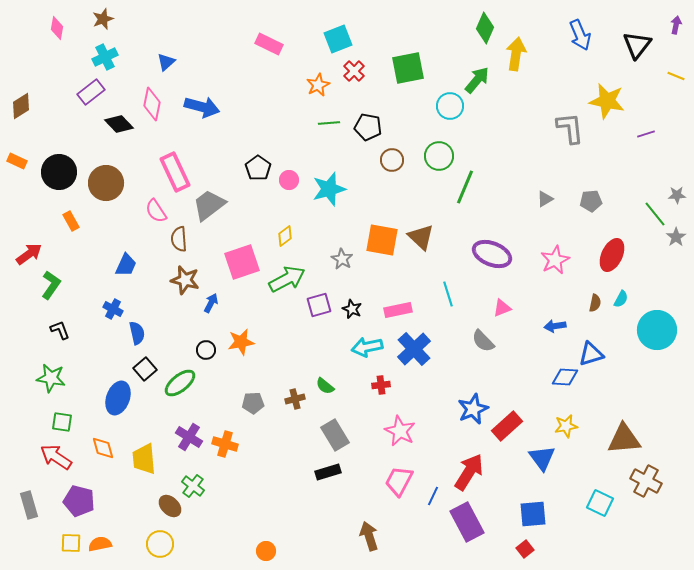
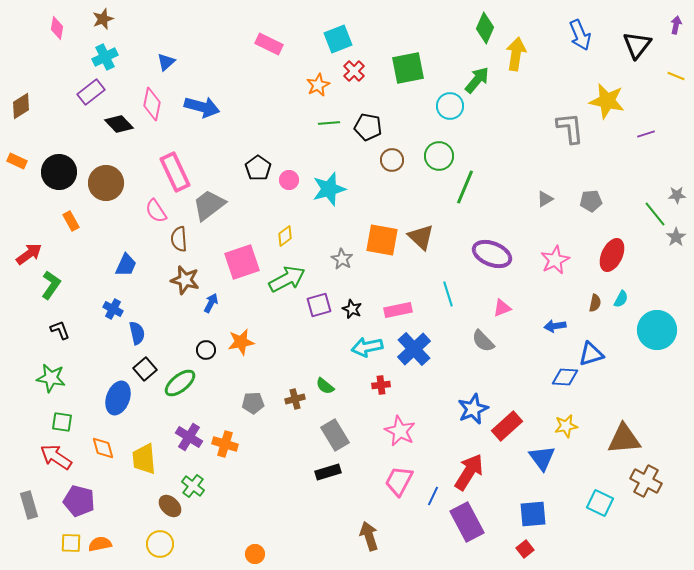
orange circle at (266, 551): moved 11 px left, 3 px down
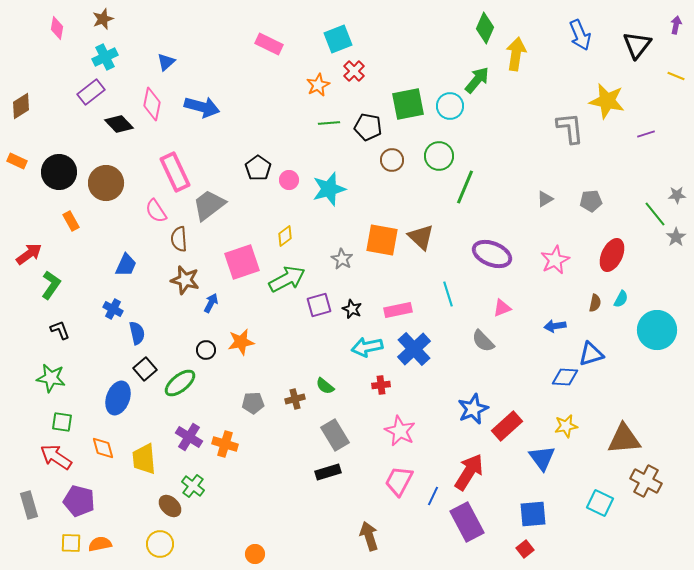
green square at (408, 68): moved 36 px down
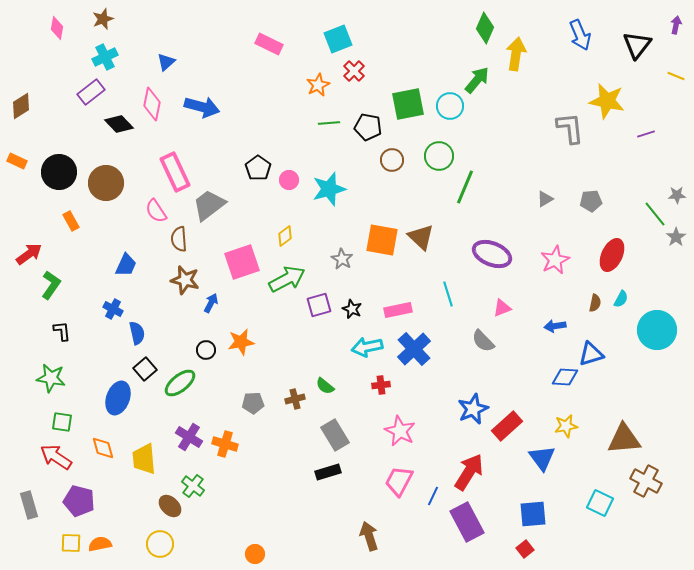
black L-shape at (60, 330): moved 2 px right, 1 px down; rotated 15 degrees clockwise
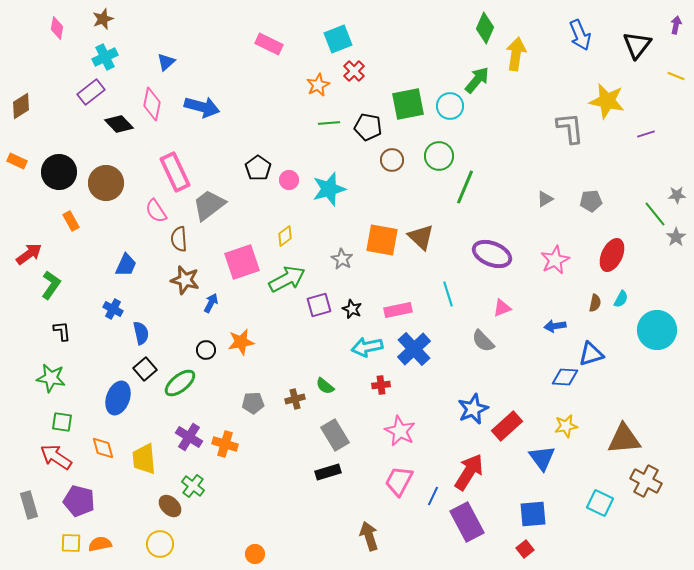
blue semicircle at (137, 333): moved 4 px right
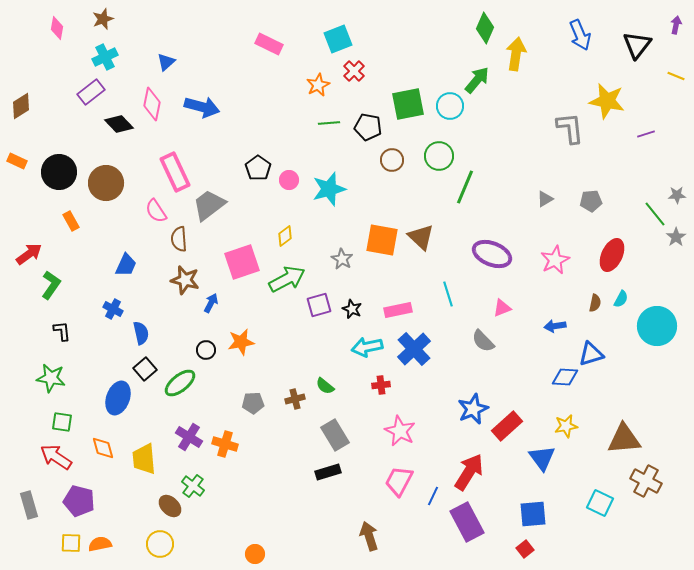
cyan circle at (657, 330): moved 4 px up
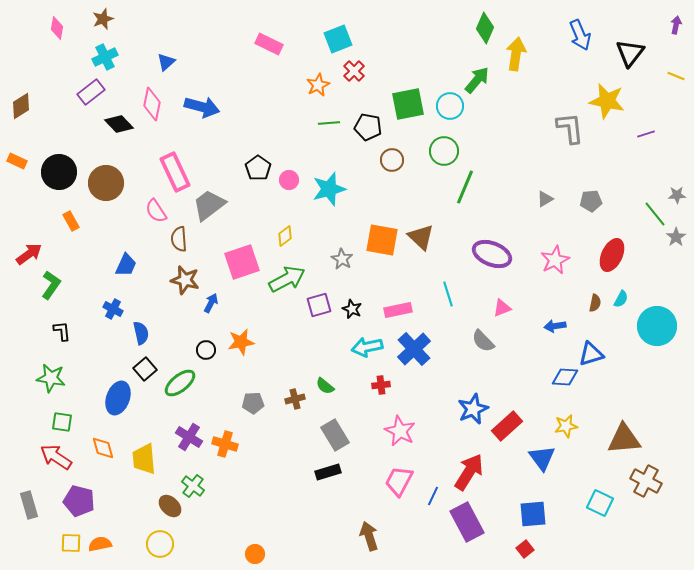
black triangle at (637, 45): moved 7 px left, 8 px down
green circle at (439, 156): moved 5 px right, 5 px up
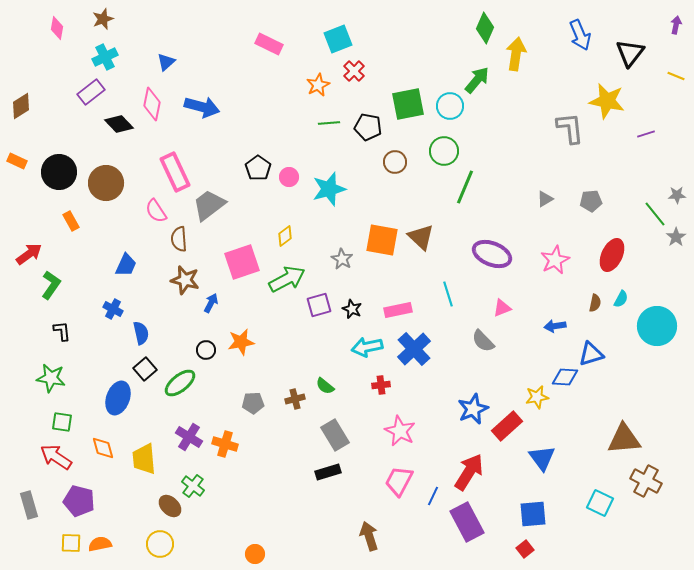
brown circle at (392, 160): moved 3 px right, 2 px down
pink circle at (289, 180): moved 3 px up
yellow star at (566, 426): moved 29 px left, 29 px up
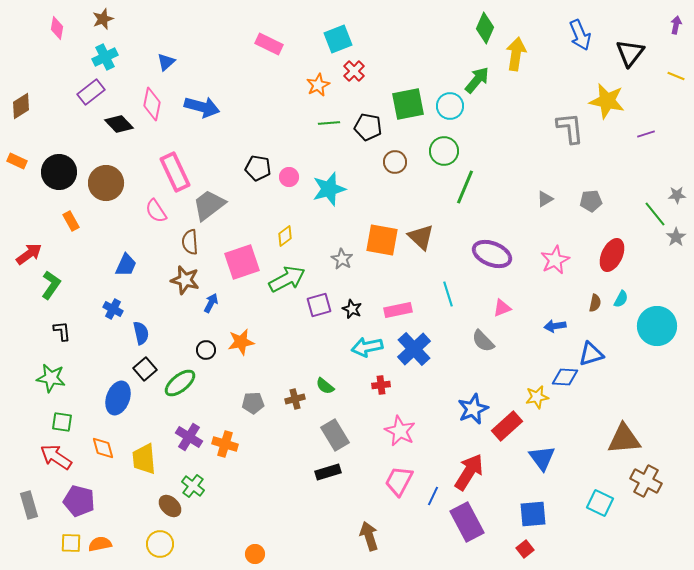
black pentagon at (258, 168): rotated 25 degrees counterclockwise
brown semicircle at (179, 239): moved 11 px right, 3 px down
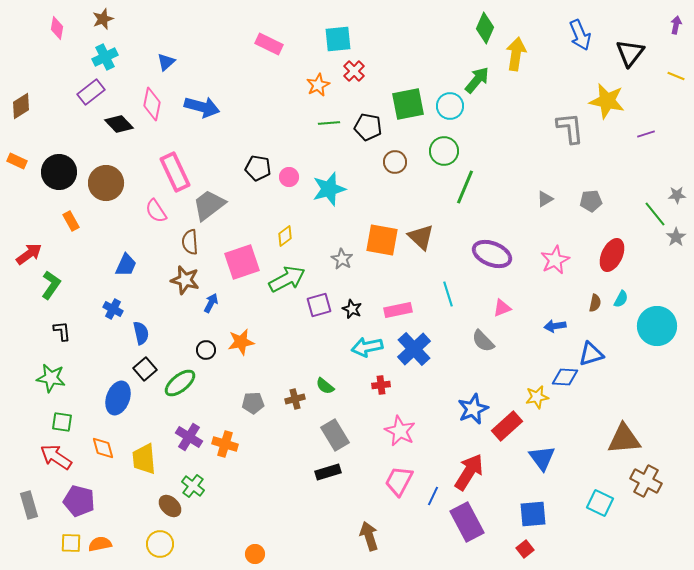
cyan square at (338, 39): rotated 16 degrees clockwise
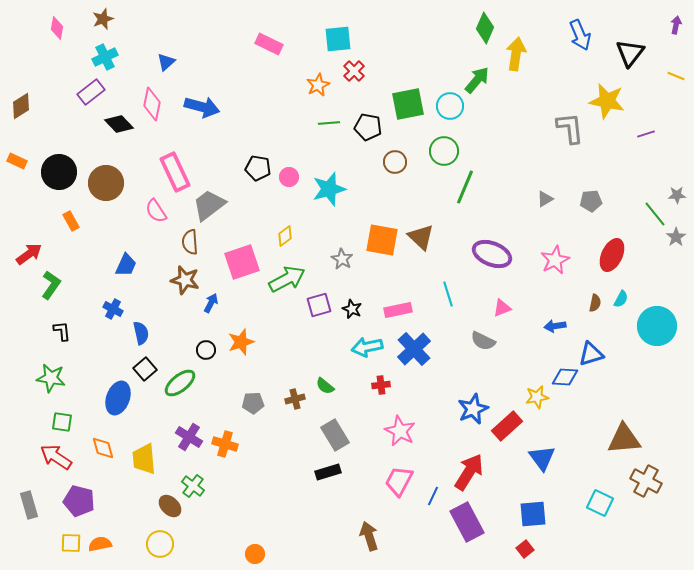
gray semicircle at (483, 341): rotated 20 degrees counterclockwise
orange star at (241, 342): rotated 8 degrees counterclockwise
